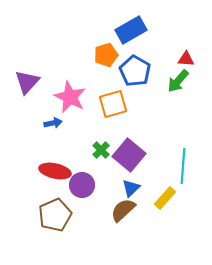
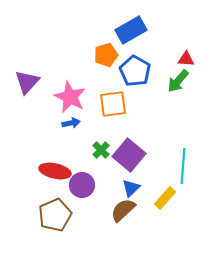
orange square: rotated 8 degrees clockwise
blue arrow: moved 18 px right
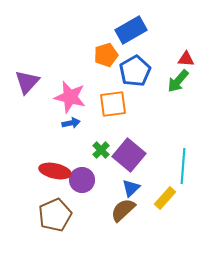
blue pentagon: rotated 12 degrees clockwise
pink star: rotated 12 degrees counterclockwise
purple circle: moved 5 px up
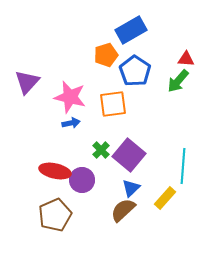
blue pentagon: rotated 8 degrees counterclockwise
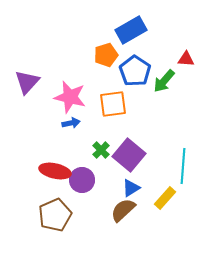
green arrow: moved 14 px left
blue triangle: rotated 12 degrees clockwise
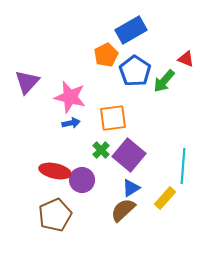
orange pentagon: rotated 10 degrees counterclockwise
red triangle: rotated 18 degrees clockwise
orange square: moved 14 px down
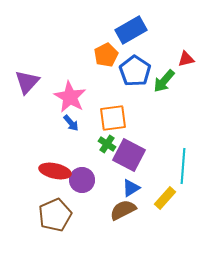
red triangle: rotated 36 degrees counterclockwise
pink star: rotated 16 degrees clockwise
blue arrow: rotated 60 degrees clockwise
green cross: moved 6 px right, 6 px up; rotated 12 degrees counterclockwise
purple square: rotated 12 degrees counterclockwise
brown semicircle: rotated 16 degrees clockwise
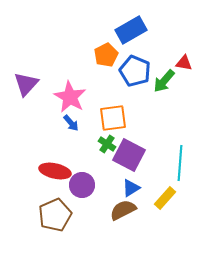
red triangle: moved 2 px left, 4 px down; rotated 24 degrees clockwise
blue pentagon: rotated 12 degrees counterclockwise
purple triangle: moved 1 px left, 2 px down
cyan line: moved 3 px left, 3 px up
purple circle: moved 5 px down
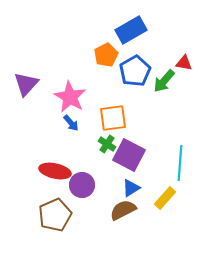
blue pentagon: rotated 20 degrees clockwise
